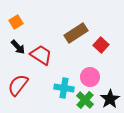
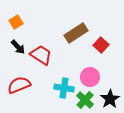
red semicircle: moved 1 px right; rotated 30 degrees clockwise
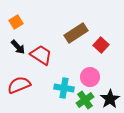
green cross: rotated 12 degrees clockwise
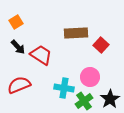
brown rectangle: rotated 30 degrees clockwise
green cross: moved 1 px left, 1 px down
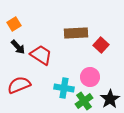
orange square: moved 2 px left, 2 px down
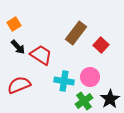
brown rectangle: rotated 50 degrees counterclockwise
cyan cross: moved 7 px up
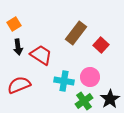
black arrow: rotated 35 degrees clockwise
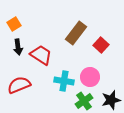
black star: moved 1 px right, 1 px down; rotated 18 degrees clockwise
